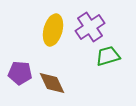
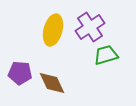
green trapezoid: moved 2 px left, 1 px up
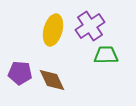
purple cross: moved 1 px up
green trapezoid: rotated 15 degrees clockwise
brown diamond: moved 3 px up
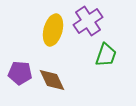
purple cross: moved 2 px left, 5 px up
green trapezoid: rotated 110 degrees clockwise
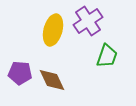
green trapezoid: moved 1 px right, 1 px down
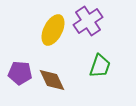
yellow ellipse: rotated 12 degrees clockwise
green trapezoid: moved 7 px left, 10 px down
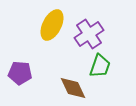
purple cross: moved 1 px right, 13 px down
yellow ellipse: moved 1 px left, 5 px up
brown diamond: moved 21 px right, 8 px down
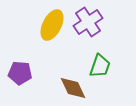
purple cross: moved 1 px left, 12 px up
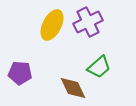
purple cross: rotated 8 degrees clockwise
green trapezoid: moved 1 px left, 1 px down; rotated 30 degrees clockwise
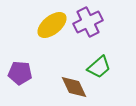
yellow ellipse: rotated 24 degrees clockwise
brown diamond: moved 1 px right, 1 px up
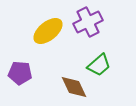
yellow ellipse: moved 4 px left, 6 px down
green trapezoid: moved 2 px up
